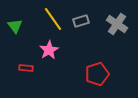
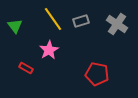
red rectangle: rotated 24 degrees clockwise
red pentagon: rotated 30 degrees clockwise
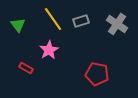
green triangle: moved 3 px right, 1 px up
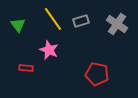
pink star: rotated 18 degrees counterclockwise
red rectangle: rotated 24 degrees counterclockwise
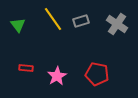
pink star: moved 8 px right, 26 px down; rotated 18 degrees clockwise
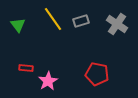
pink star: moved 9 px left, 5 px down
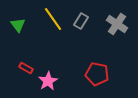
gray rectangle: rotated 42 degrees counterclockwise
red rectangle: rotated 24 degrees clockwise
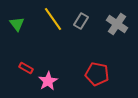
green triangle: moved 1 px left, 1 px up
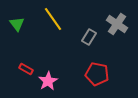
gray rectangle: moved 8 px right, 16 px down
red rectangle: moved 1 px down
